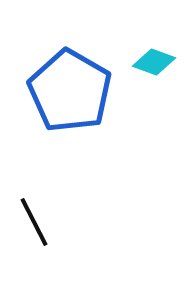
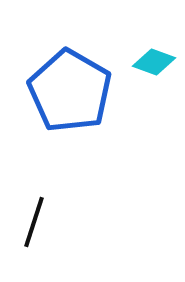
black line: rotated 45 degrees clockwise
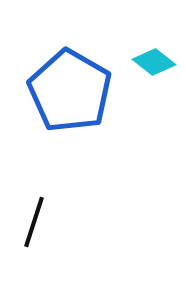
cyan diamond: rotated 18 degrees clockwise
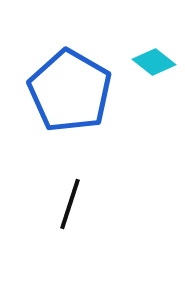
black line: moved 36 px right, 18 px up
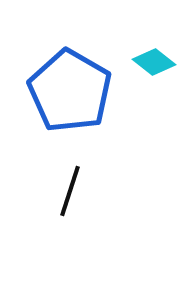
black line: moved 13 px up
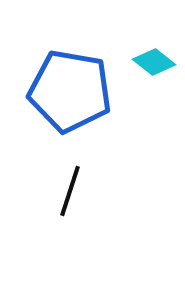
blue pentagon: rotated 20 degrees counterclockwise
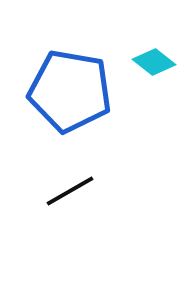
black line: rotated 42 degrees clockwise
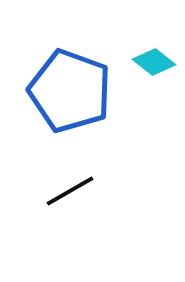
blue pentagon: rotated 10 degrees clockwise
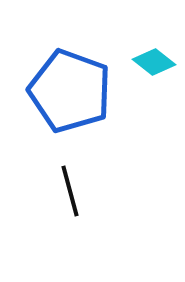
black line: rotated 75 degrees counterclockwise
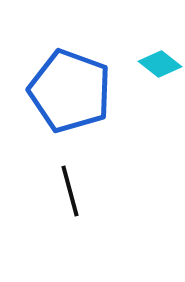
cyan diamond: moved 6 px right, 2 px down
